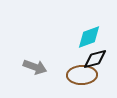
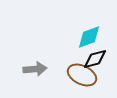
gray arrow: moved 2 px down; rotated 25 degrees counterclockwise
brown ellipse: rotated 28 degrees clockwise
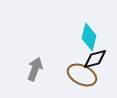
cyan diamond: rotated 56 degrees counterclockwise
gray arrow: rotated 65 degrees counterclockwise
